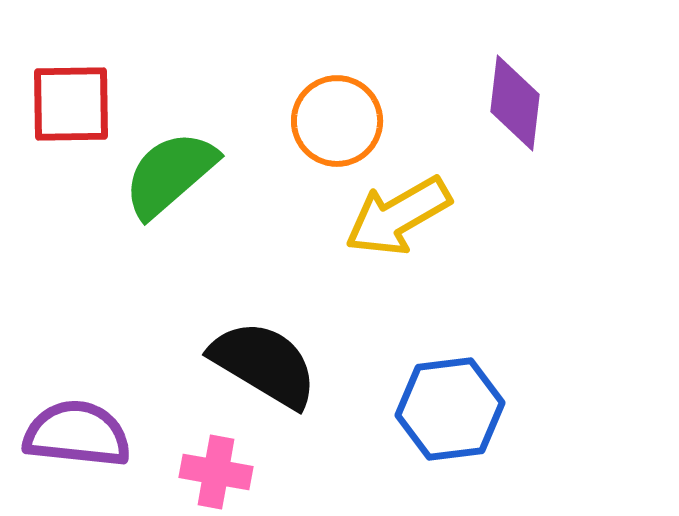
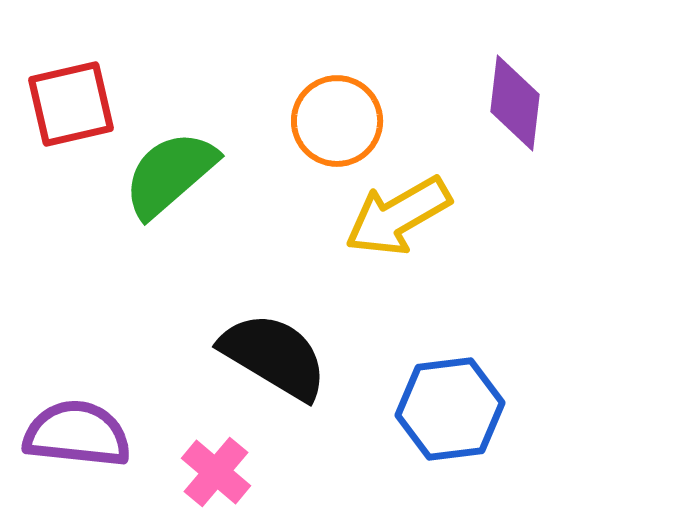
red square: rotated 12 degrees counterclockwise
black semicircle: moved 10 px right, 8 px up
pink cross: rotated 30 degrees clockwise
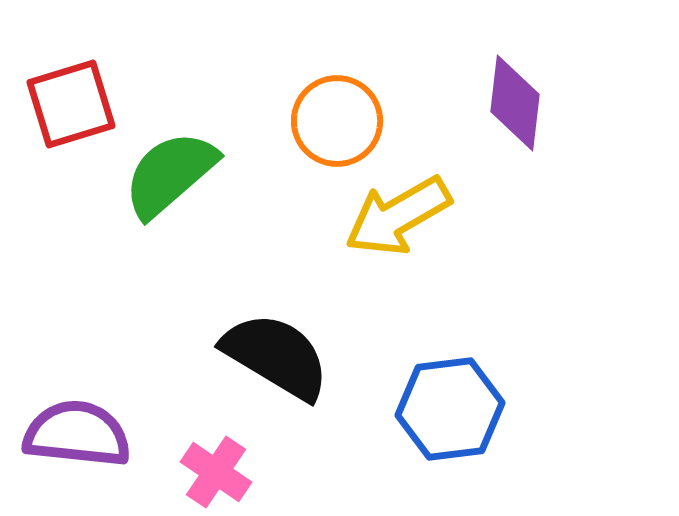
red square: rotated 4 degrees counterclockwise
black semicircle: moved 2 px right
pink cross: rotated 6 degrees counterclockwise
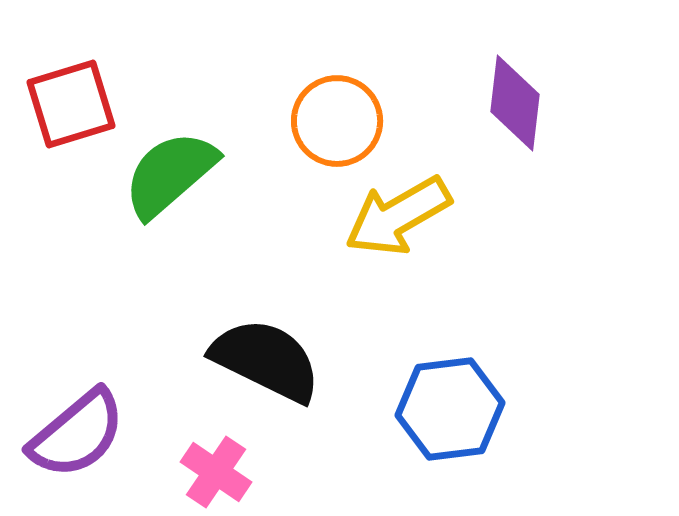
black semicircle: moved 10 px left, 4 px down; rotated 5 degrees counterclockwise
purple semicircle: rotated 134 degrees clockwise
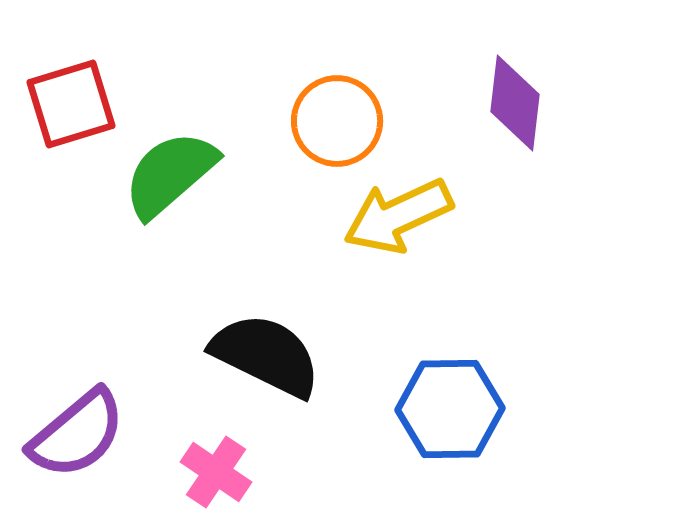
yellow arrow: rotated 5 degrees clockwise
black semicircle: moved 5 px up
blue hexagon: rotated 6 degrees clockwise
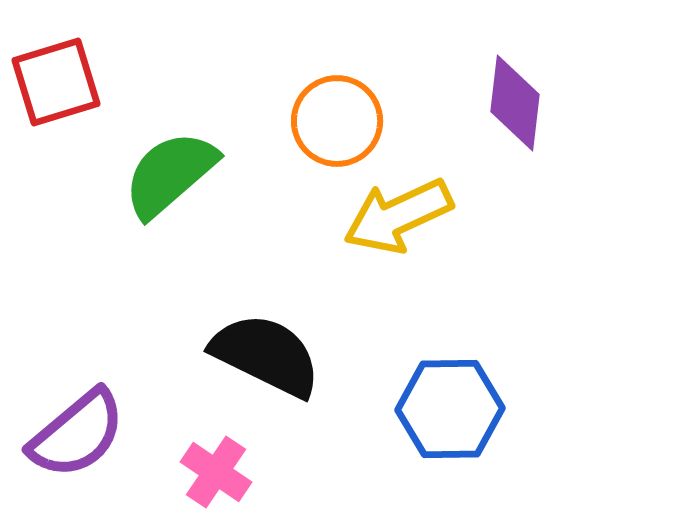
red square: moved 15 px left, 22 px up
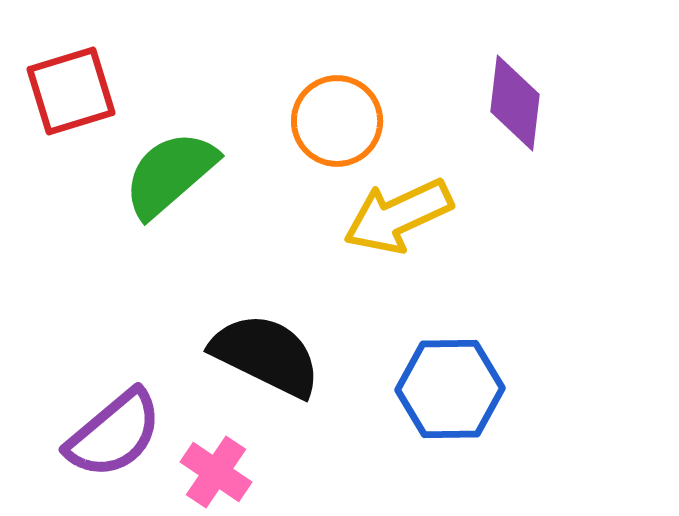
red square: moved 15 px right, 9 px down
blue hexagon: moved 20 px up
purple semicircle: moved 37 px right
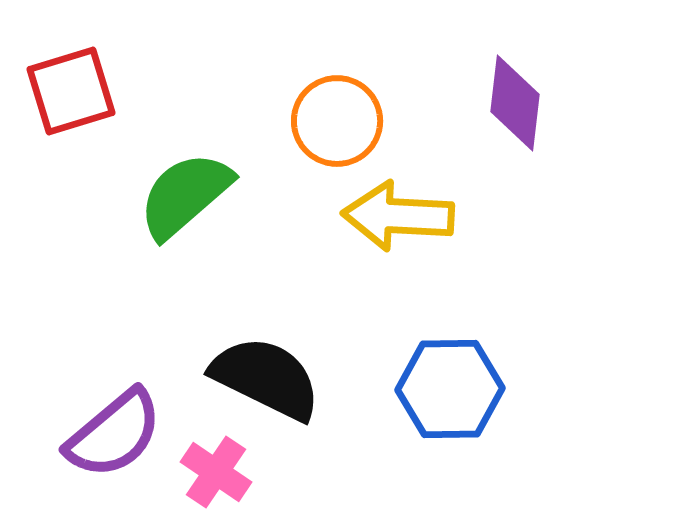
green semicircle: moved 15 px right, 21 px down
yellow arrow: rotated 28 degrees clockwise
black semicircle: moved 23 px down
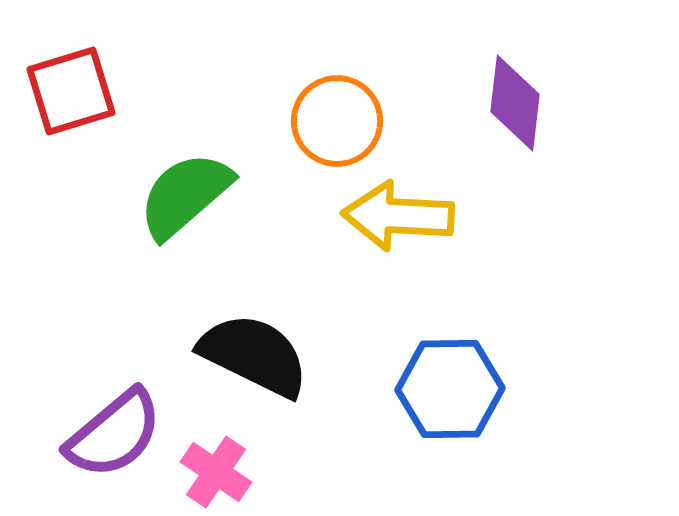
black semicircle: moved 12 px left, 23 px up
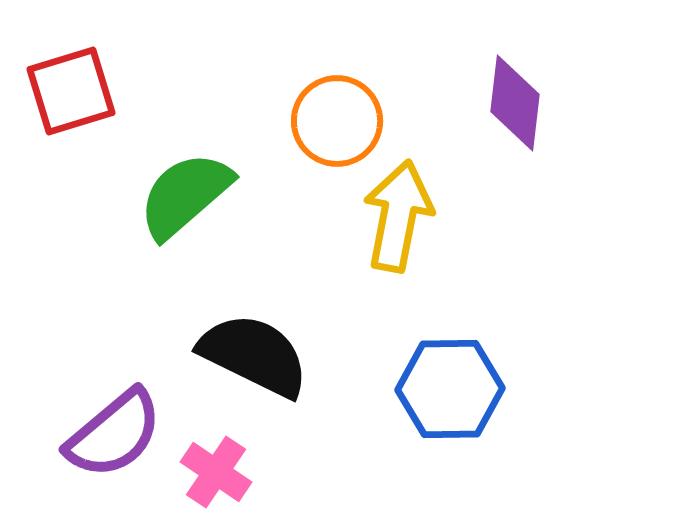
yellow arrow: rotated 98 degrees clockwise
